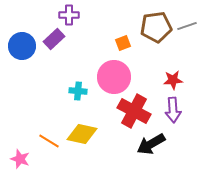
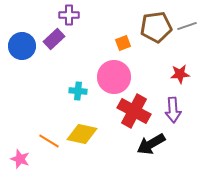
red star: moved 7 px right, 6 px up
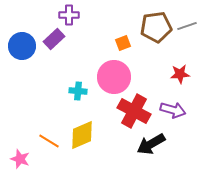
purple arrow: rotated 70 degrees counterclockwise
yellow diamond: moved 1 px down; rotated 36 degrees counterclockwise
